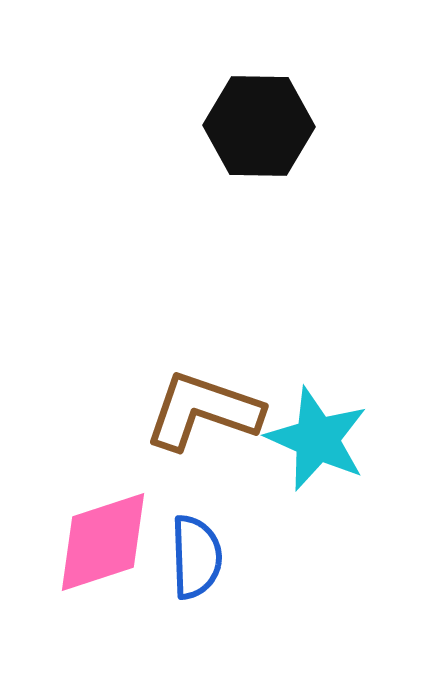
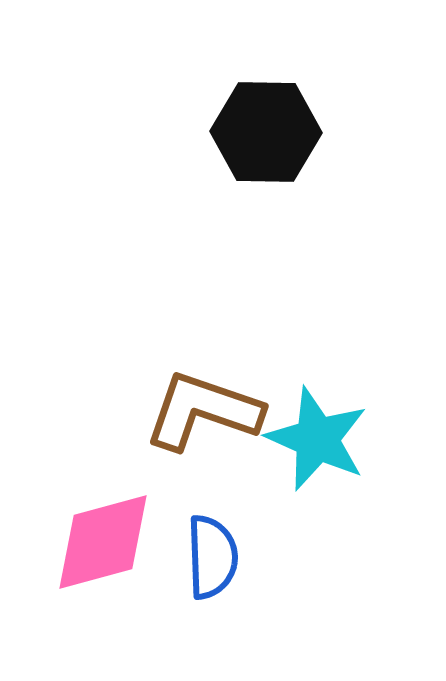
black hexagon: moved 7 px right, 6 px down
pink diamond: rotated 3 degrees clockwise
blue semicircle: moved 16 px right
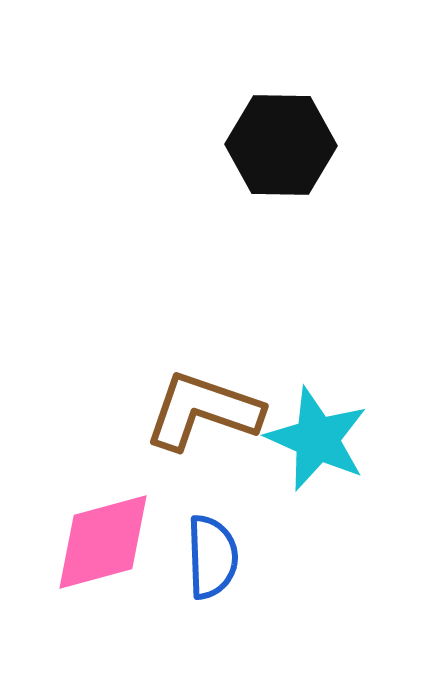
black hexagon: moved 15 px right, 13 px down
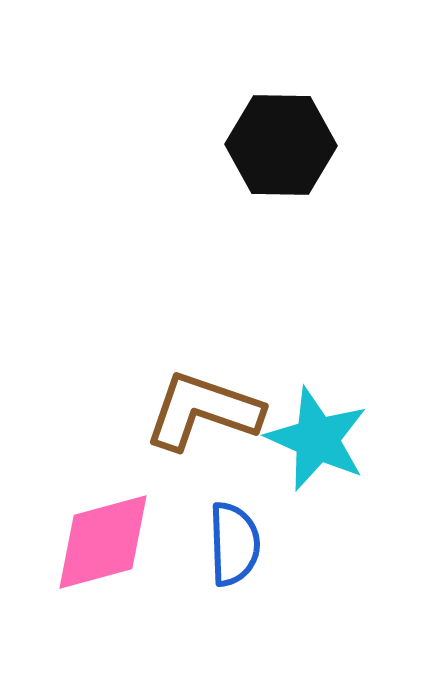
blue semicircle: moved 22 px right, 13 px up
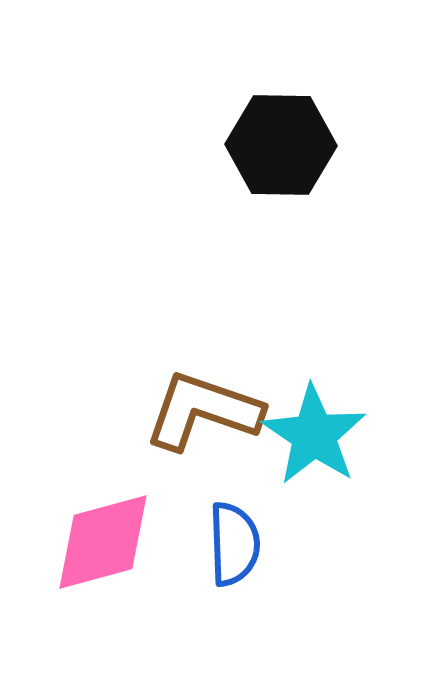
cyan star: moved 3 px left, 4 px up; rotated 10 degrees clockwise
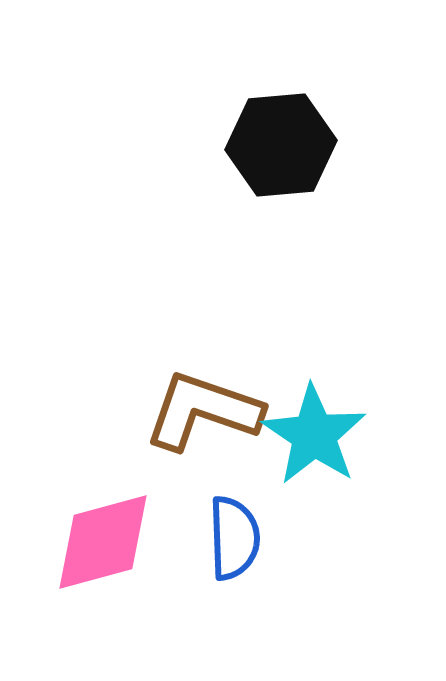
black hexagon: rotated 6 degrees counterclockwise
blue semicircle: moved 6 px up
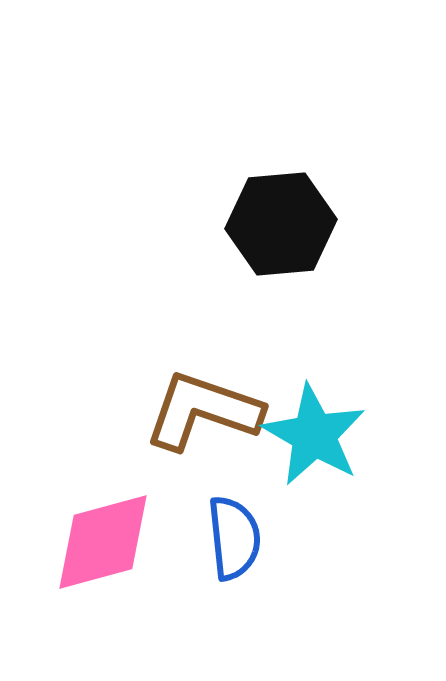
black hexagon: moved 79 px down
cyan star: rotated 4 degrees counterclockwise
blue semicircle: rotated 4 degrees counterclockwise
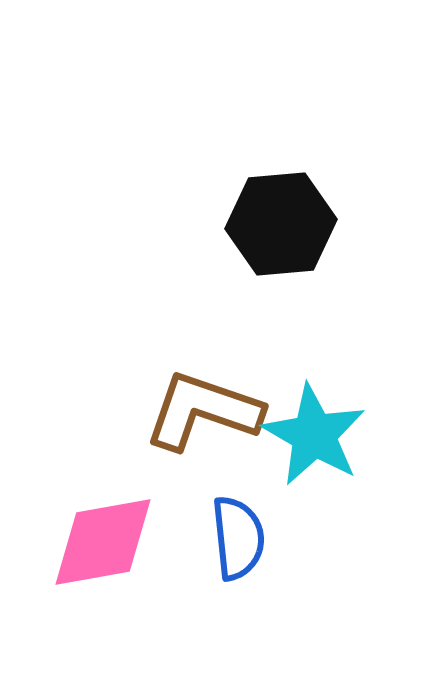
blue semicircle: moved 4 px right
pink diamond: rotated 5 degrees clockwise
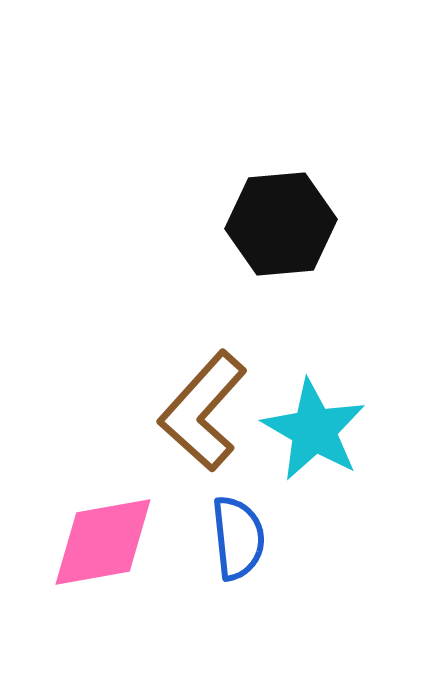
brown L-shape: rotated 67 degrees counterclockwise
cyan star: moved 5 px up
